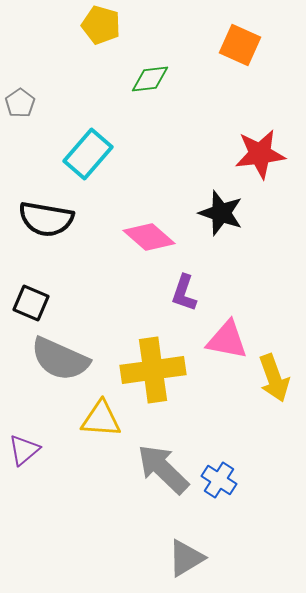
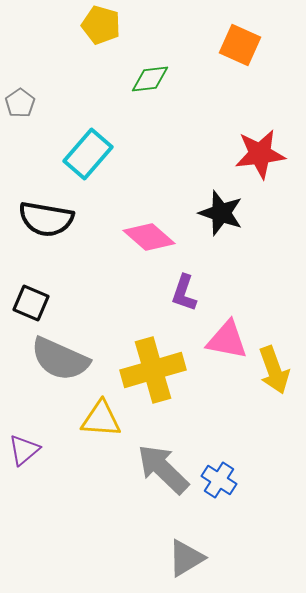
yellow cross: rotated 8 degrees counterclockwise
yellow arrow: moved 8 px up
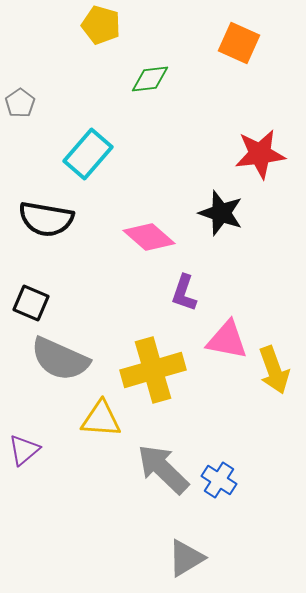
orange square: moved 1 px left, 2 px up
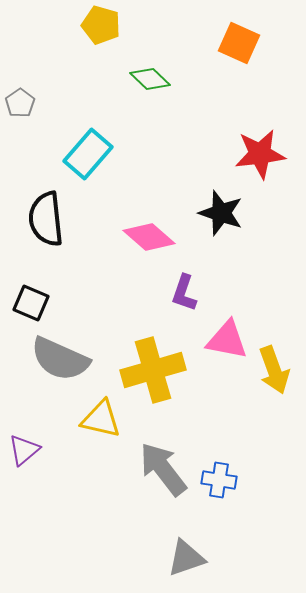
green diamond: rotated 51 degrees clockwise
black semicircle: rotated 74 degrees clockwise
yellow triangle: rotated 9 degrees clockwise
gray arrow: rotated 8 degrees clockwise
blue cross: rotated 24 degrees counterclockwise
gray triangle: rotated 12 degrees clockwise
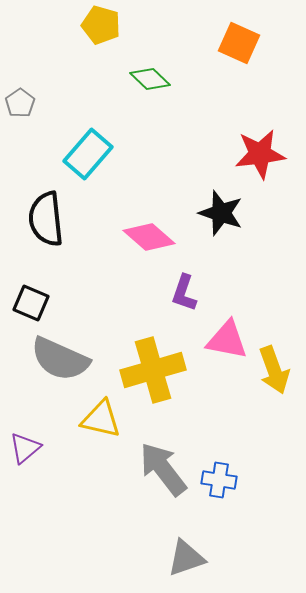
purple triangle: moved 1 px right, 2 px up
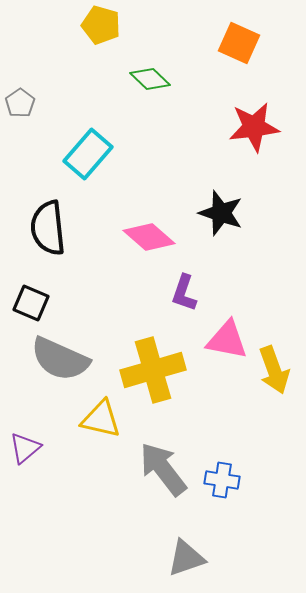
red star: moved 6 px left, 27 px up
black semicircle: moved 2 px right, 9 px down
blue cross: moved 3 px right
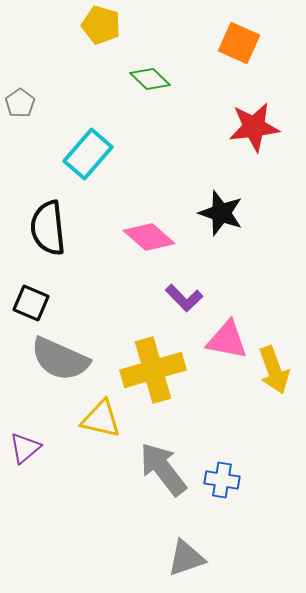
purple L-shape: moved 5 px down; rotated 63 degrees counterclockwise
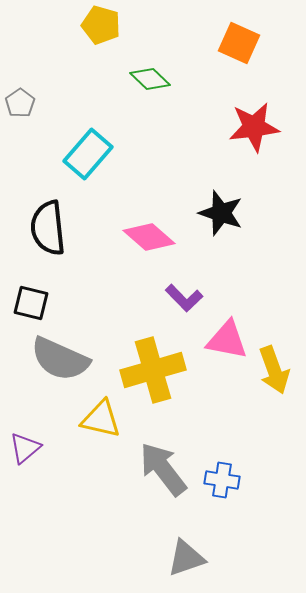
black square: rotated 9 degrees counterclockwise
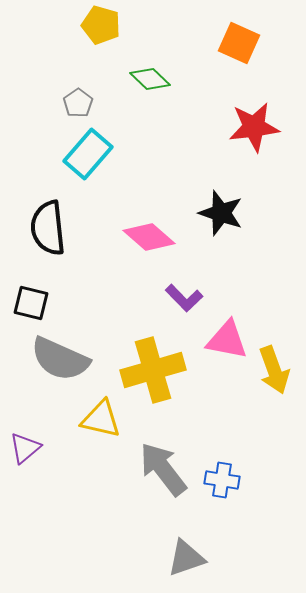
gray pentagon: moved 58 px right
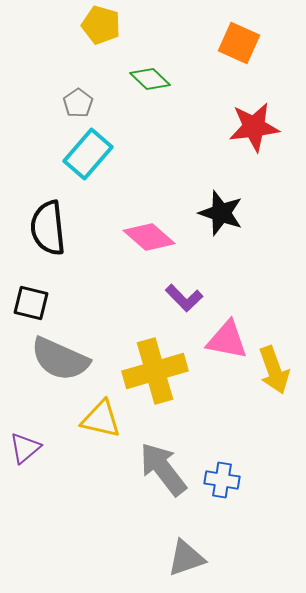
yellow cross: moved 2 px right, 1 px down
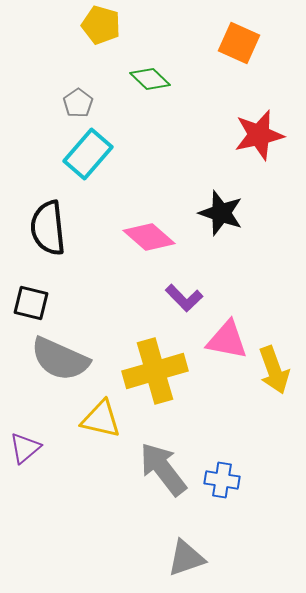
red star: moved 5 px right, 8 px down; rotated 6 degrees counterclockwise
